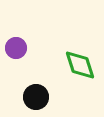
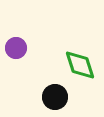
black circle: moved 19 px right
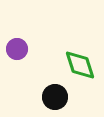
purple circle: moved 1 px right, 1 px down
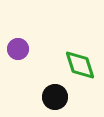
purple circle: moved 1 px right
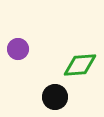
green diamond: rotated 76 degrees counterclockwise
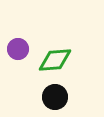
green diamond: moved 25 px left, 5 px up
